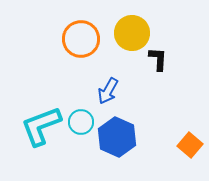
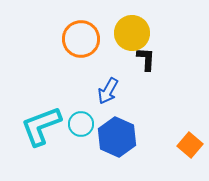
black L-shape: moved 12 px left
cyan circle: moved 2 px down
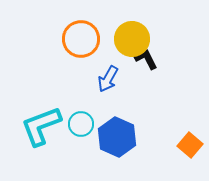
yellow circle: moved 6 px down
black L-shape: rotated 30 degrees counterclockwise
blue arrow: moved 12 px up
